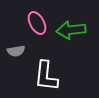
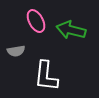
pink ellipse: moved 1 px left, 2 px up
green arrow: rotated 20 degrees clockwise
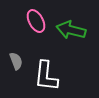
gray semicircle: moved 10 px down; rotated 102 degrees counterclockwise
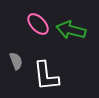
pink ellipse: moved 2 px right, 3 px down; rotated 15 degrees counterclockwise
white L-shape: rotated 12 degrees counterclockwise
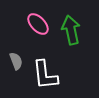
green arrow: rotated 64 degrees clockwise
white L-shape: moved 1 px left, 1 px up
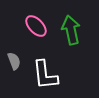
pink ellipse: moved 2 px left, 2 px down
gray semicircle: moved 2 px left
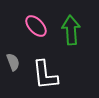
green arrow: rotated 8 degrees clockwise
gray semicircle: moved 1 px left, 1 px down
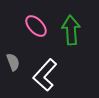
white L-shape: rotated 48 degrees clockwise
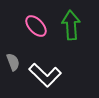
green arrow: moved 5 px up
white L-shape: rotated 88 degrees counterclockwise
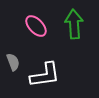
green arrow: moved 3 px right, 1 px up
white L-shape: rotated 52 degrees counterclockwise
